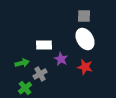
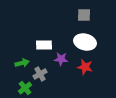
gray square: moved 1 px up
white ellipse: moved 3 px down; rotated 45 degrees counterclockwise
purple star: rotated 24 degrees counterclockwise
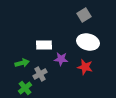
gray square: rotated 32 degrees counterclockwise
white ellipse: moved 3 px right
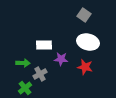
gray square: rotated 24 degrees counterclockwise
green arrow: moved 1 px right; rotated 16 degrees clockwise
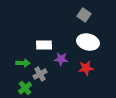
red star: moved 1 px right, 1 px down; rotated 21 degrees counterclockwise
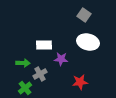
red star: moved 6 px left, 14 px down
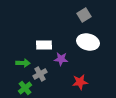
gray square: rotated 24 degrees clockwise
